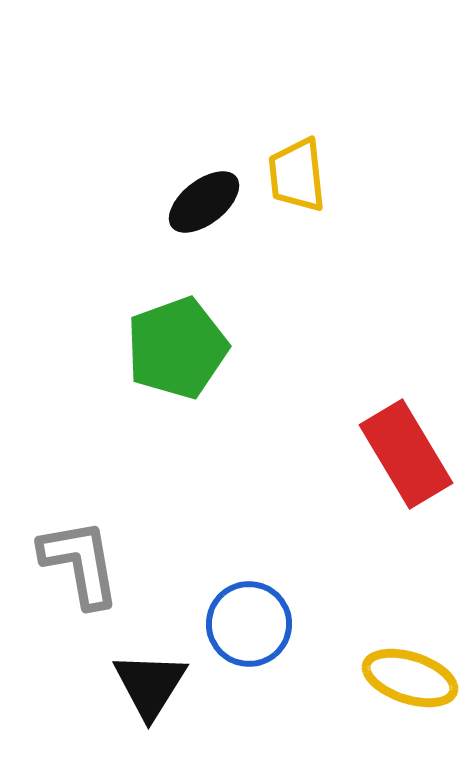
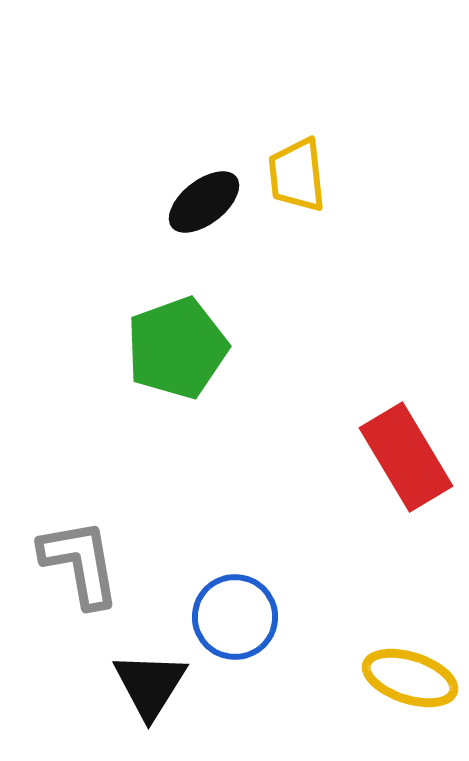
red rectangle: moved 3 px down
blue circle: moved 14 px left, 7 px up
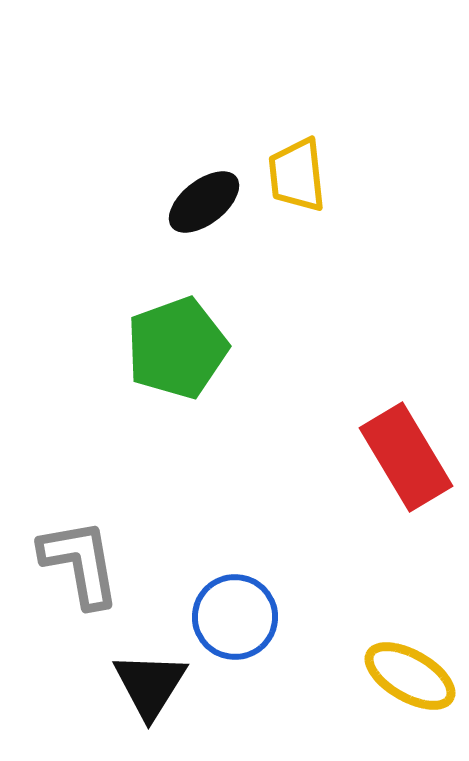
yellow ellipse: moved 2 px up; rotated 12 degrees clockwise
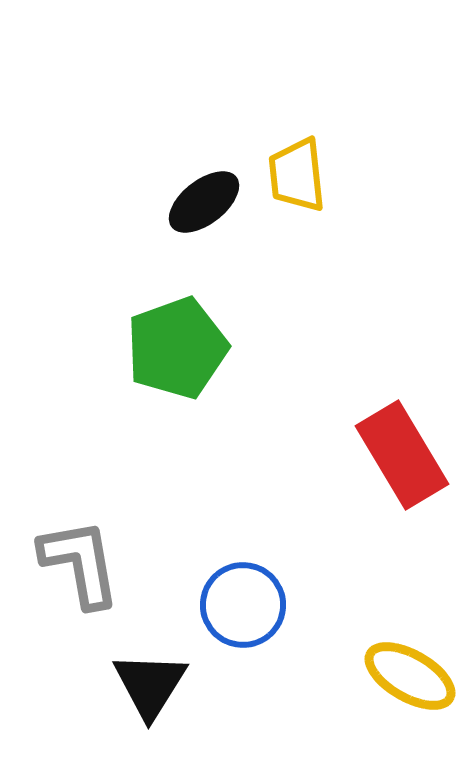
red rectangle: moved 4 px left, 2 px up
blue circle: moved 8 px right, 12 px up
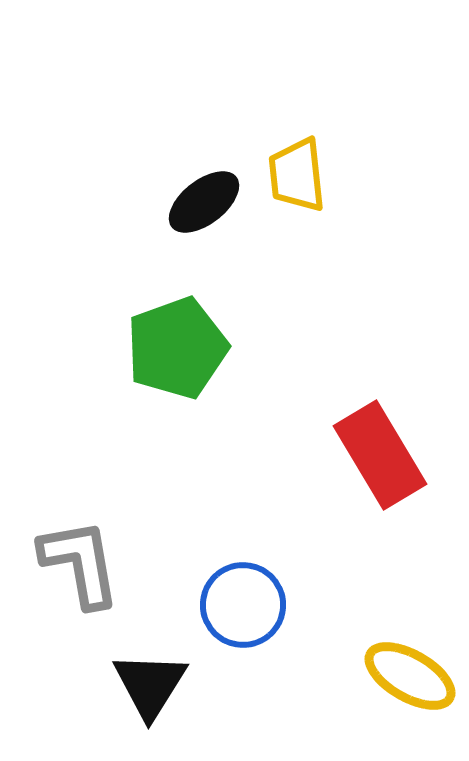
red rectangle: moved 22 px left
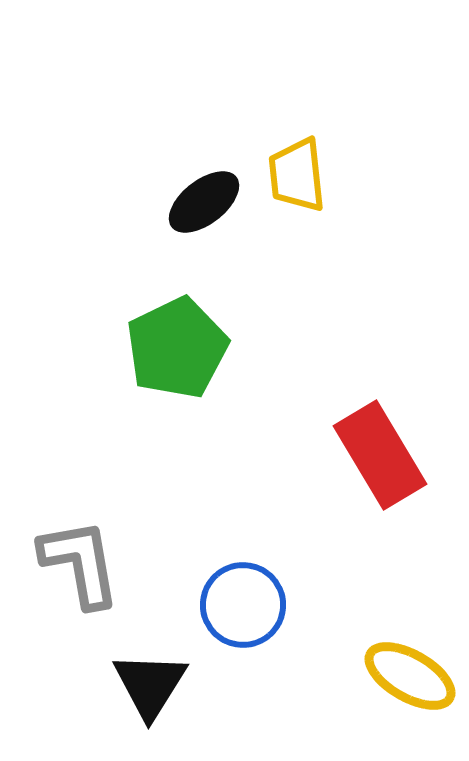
green pentagon: rotated 6 degrees counterclockwise
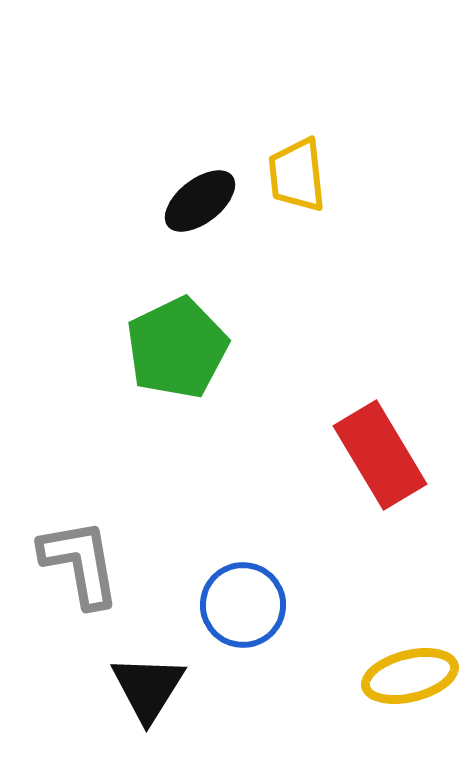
black ellipse: moved 4 px left, 1 px up
yellow ellipse: rotated 44 degrees counterclockwise
black triangle: moved 2 px left, 3 px down
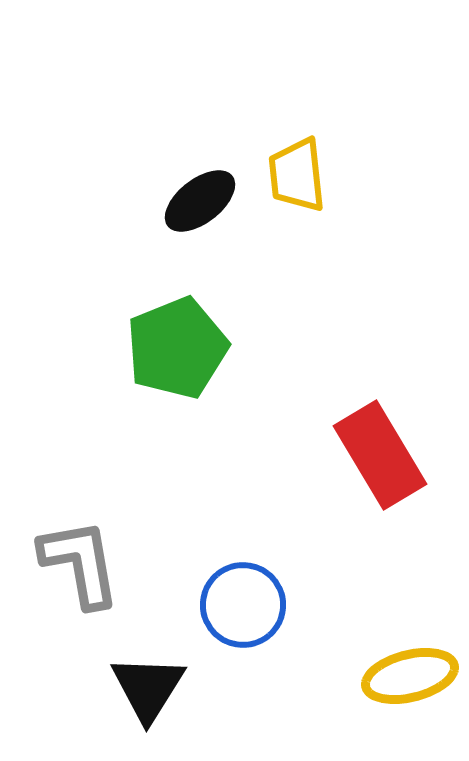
green pentagon: rotated 4 degrees clockwise
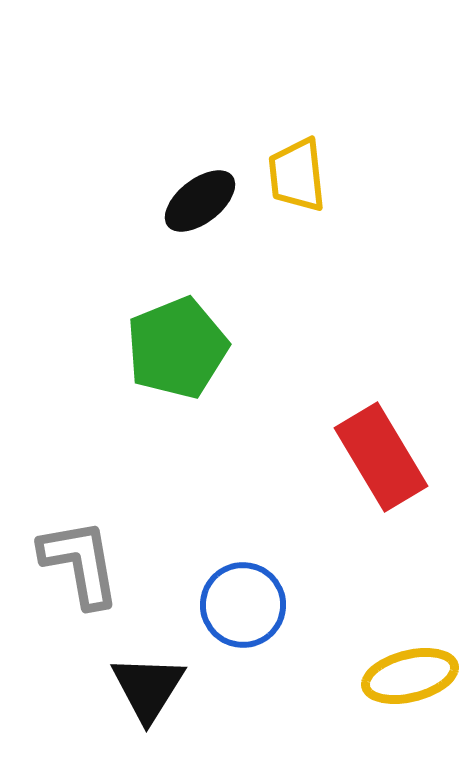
red rectangle: moved 1 px right, 2 px down
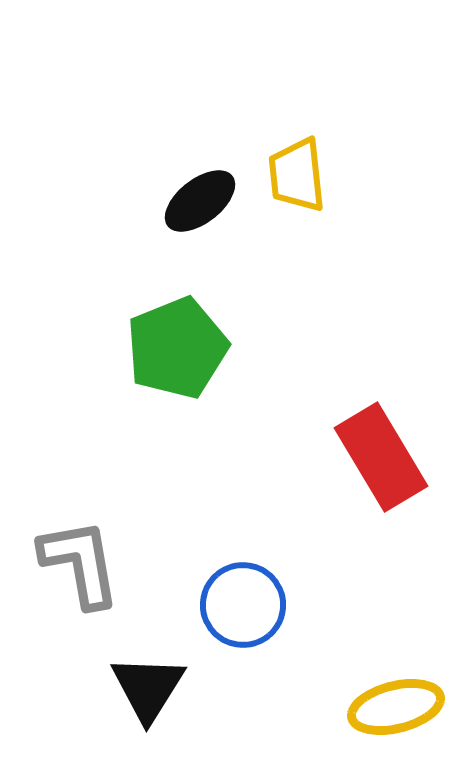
yellow ellipse: moved 14 px left, 31 px down
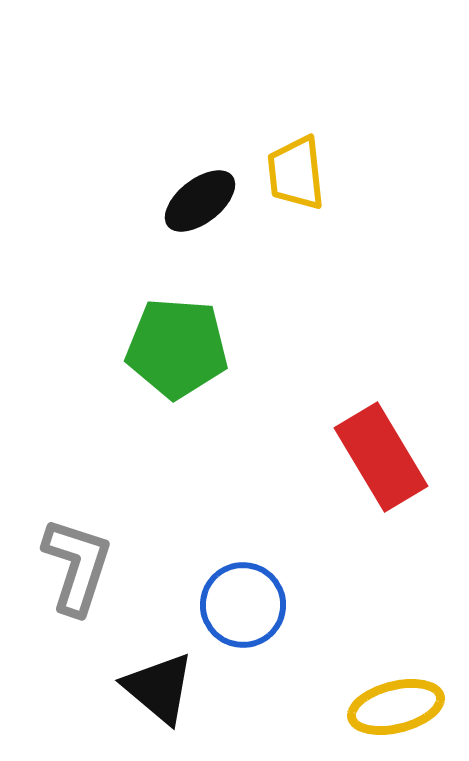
yellow trapezoid: moved 1 px left, 2 px up
green pentagon: rotated 26 degrees clockwise
gray L-shape: moved 3 px left, 3 px down; rotated 28 degrees clockwise
black triangle: moved 11 px right; rotated 22 degrees counterclockwise
